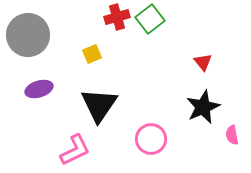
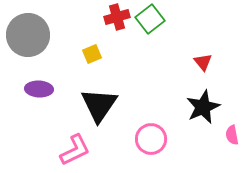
purple ellipse: rotated 20 degrees clockwise
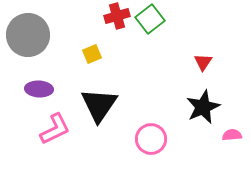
red cross: moved 1 px up
red triangle: rotated 12 degrees clockwise
pink semicircle: rotated 96 degrees clockwise
pink L-shape: moved 20 px left, 21 px up
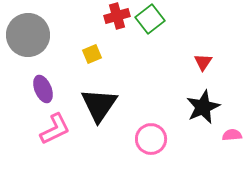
purple ellipse: moved 4 px right; rotated 64 degrees clockwise
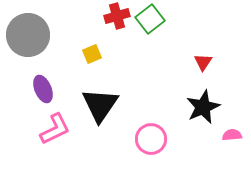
black triangle: moved 1 px right
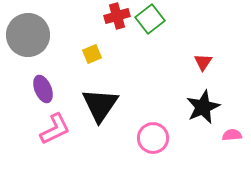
pink circle: moved 2 px right, 1 px up
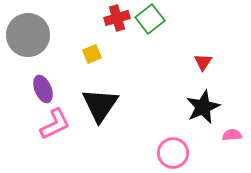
red cross: moved 2 px down
pink L-shape: moved 5 px up
pink circle: moved 20 px right, 15 px down
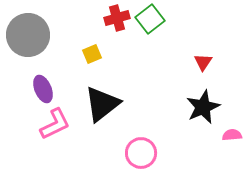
black triangle: moved 2 px right, 1 px up; rotated 18 degrees clockwise
pink circle: moved 32 px left
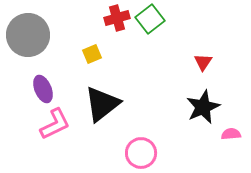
pink semicircle: moved 1 px left, 1 px up
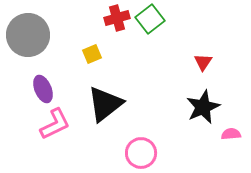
black triangle: moved 3 px right
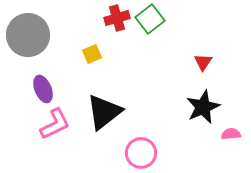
black triangle: moved 1 px left, 8 px down
